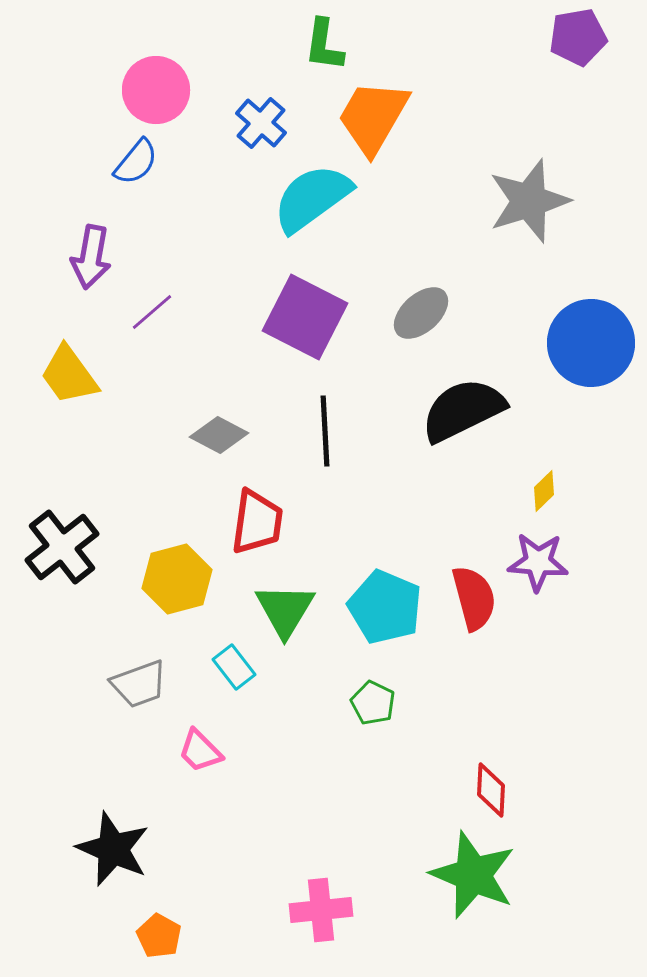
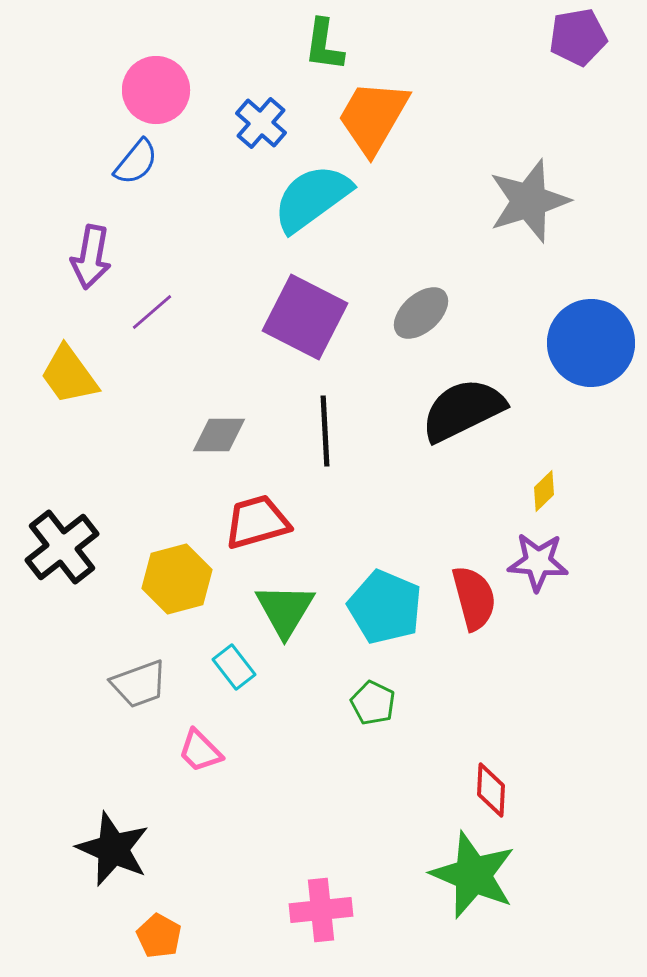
gray diamond: rotated 28 degrees counterclockwise
red trapezoid: rotated 114 degrees counterclockwise
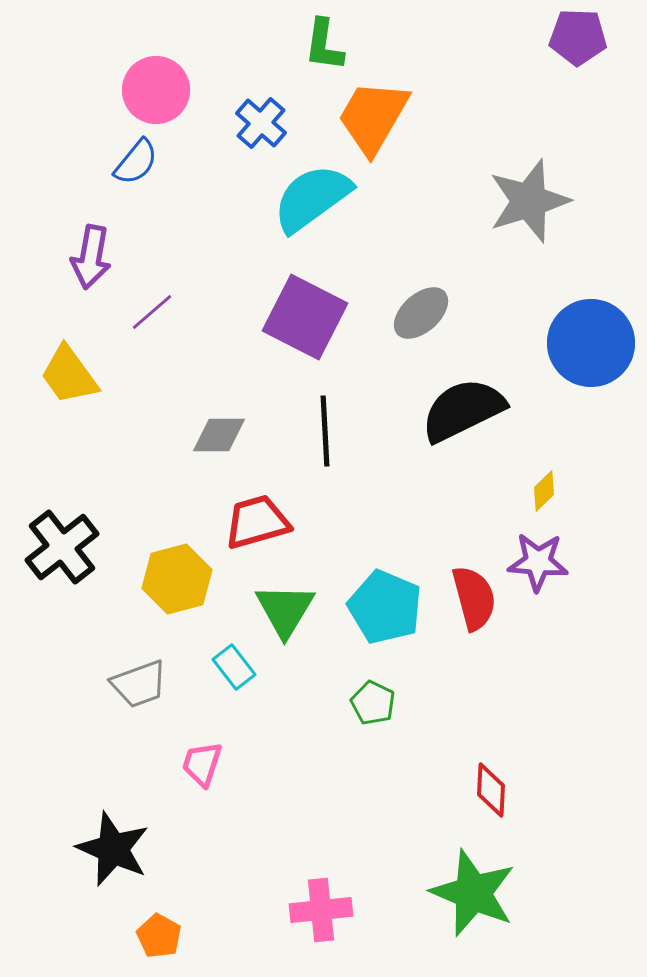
purple pentagon: rotated 12 degrees clockwise
pink trapezoid: moved 2 px right, 13 px down; rotated 63 degrees clockwise
green star: moved 18 px down
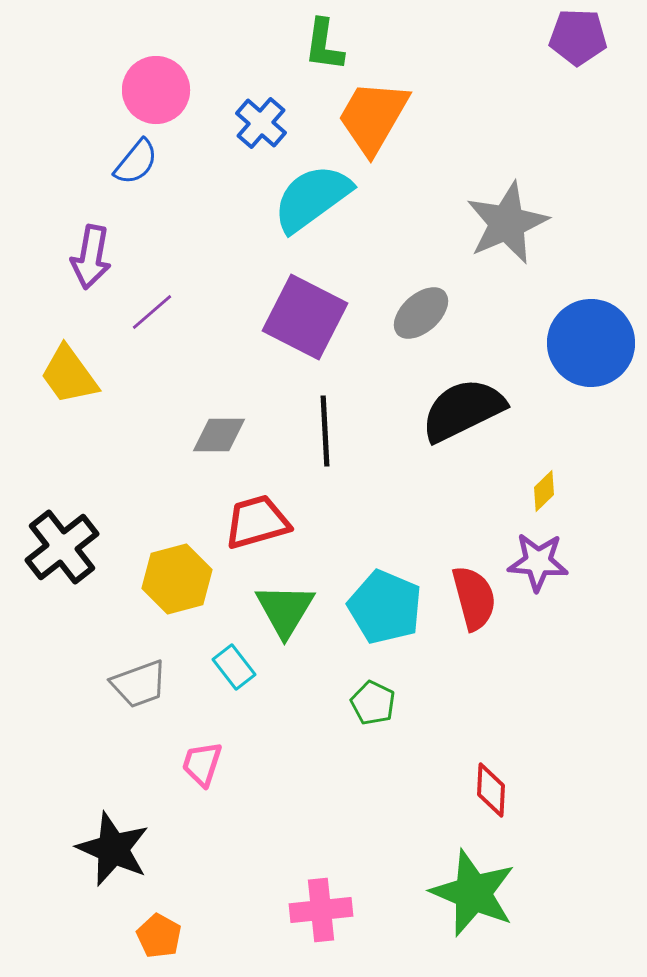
gray star: moved 22 px left, 22 px down; rotated 6 degrees counterclockwise
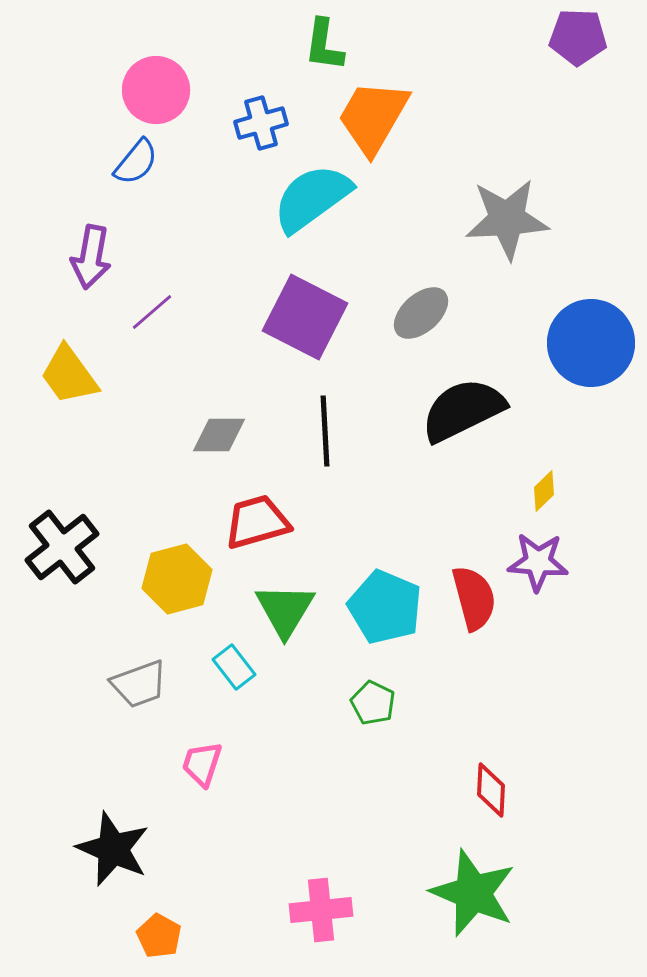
blue cross: rotated 33 degrees clockwise
gray star: moved 4 px up; rotated 20 degrees clockwise
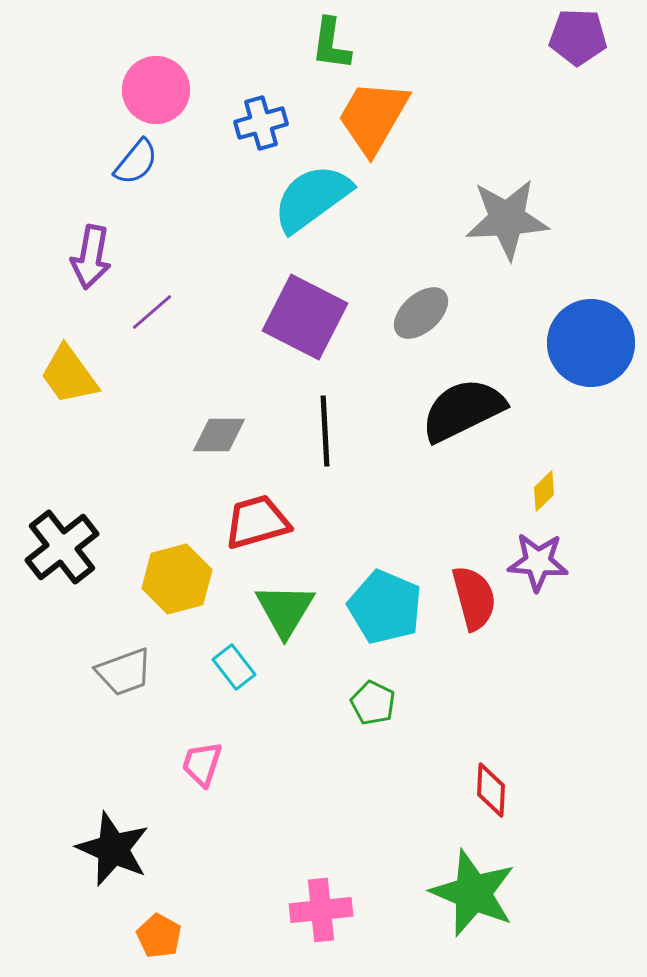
green L-shape: moved 7 px right, 1 px up
gray trapezoid: moved 15 px left, 12 px up
